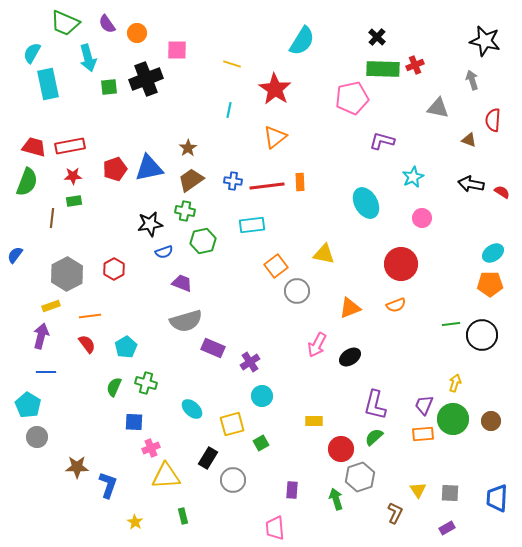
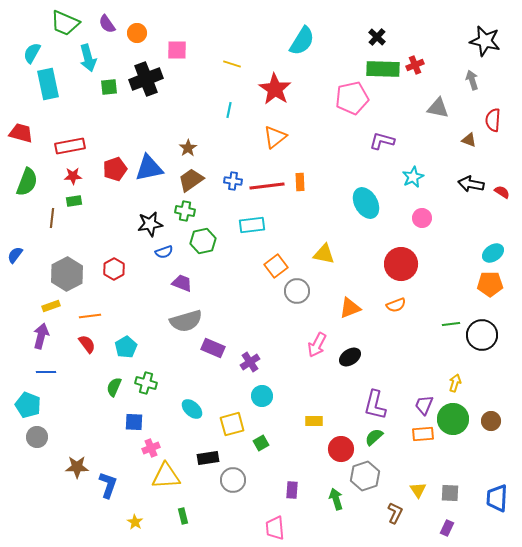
red trapezoid at (34, 147): moved 13 px left, 14 px up
cyan pentagon at (28, 405): rotated 10 degrees counterclockwise
black rectangle at (208, 458): rotated 50 degrees clockwise
gray hexagon at (360, 477): moved 5 px right, 1 px up
purple rectangle at (447, 528): rotated 35 degrees counterclockwise
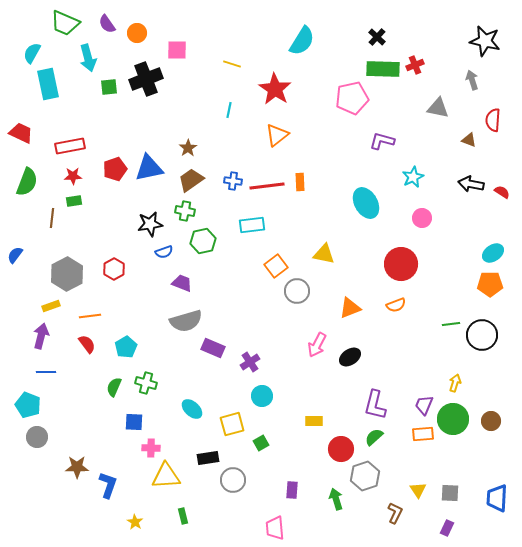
red trapezoid at (21, 133): rotated 10 degrees clockwise
orange triangle at (275, 137): moved 2 px right, 2 px up
pink cross at (151, 448): rotated 24 degrees clockwise
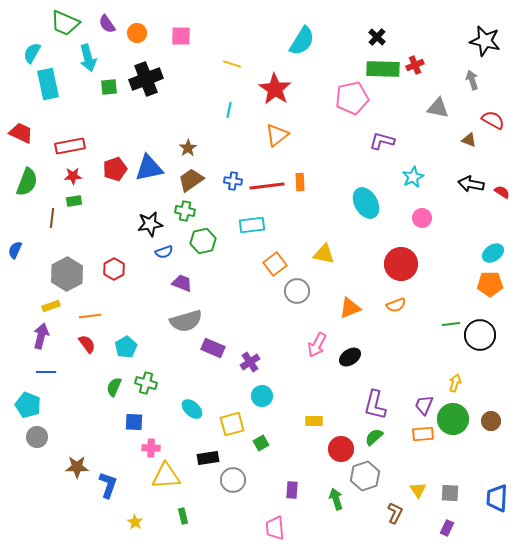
pink square at (177, 50): moved 4 px right, 14 px up
red semicircle at (493, 120): rotated 115 degrees clockwise
blue semicircle at (15, 255): moved 5 px up; rotated 12 degrees counterclockwise
orange square at (276, 266): moved 1 px left, 2 px up
black circle at (482, 335): moved 2 px left
